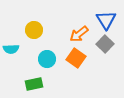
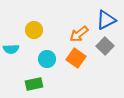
blue triangle: rotated 35 degrees clockwise
gray square: moved 2 px down
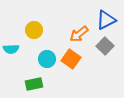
orange square: moved 5 px left, 1 px down
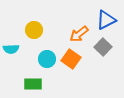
gray square: moved 2 px left, 1 px down
green rectangle: moved 1 px left; rotated 12 degrees clockwise
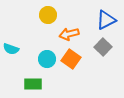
yellow circle: moved 14 px right, 15 px up
orange arrow: moved 10 px left; rotated 24 degrees clockwise
cyan semicircle: rotated 21 degrees clockwise
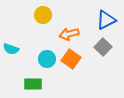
yellow circle: moved 5 px left
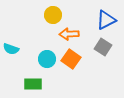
yellow circle: moved 10 px right
orange arrow: rotated 12 degrees clockwise
gray square: rotated 12 degrees counterclockwise
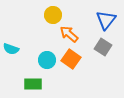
blue triangle: rotated 25 degrees counterclockwise
orange arrow: rotated 42 degrees clockwise
cyan circle: moved 1 px down
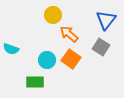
gray square: moved 2 px left
green rectangle: moved 2 px right, 2 px up
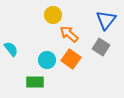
cyan semicircle: rotated 147 degrees counterclockwise
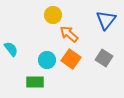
gray square: moved 3 px right, 11 px down
